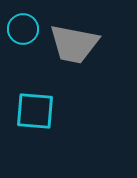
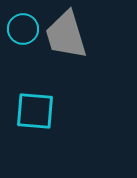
gray trapezoid: moved 8 px left, 9 px up; rotated 62 degrees clockwise
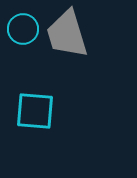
gray trapezoid: moved 1 px right, 1 px up
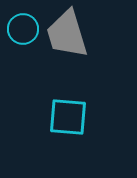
cyan square: moved 33 px right, 6 px down
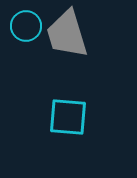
cyan circle: moved 3 px right, 3 px up
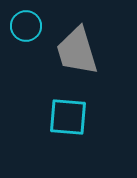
gray trapezoid: moved 10 px right, 17 px down
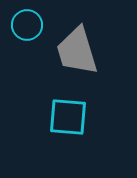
cyan circle: moved 1 px right, 1 px up
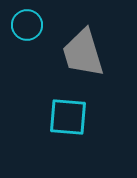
gray trapezoid: moved 6 px right, 2 px down
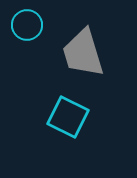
cyan square: rotated 21 degrees clockwise
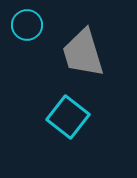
cyan square: rotated 12 degrees clockwise
